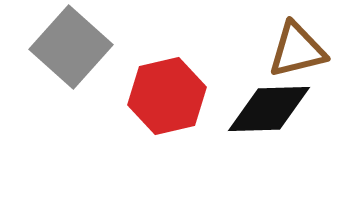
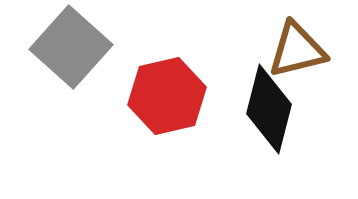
black diamond: rotated 74 degrees counterclockwise
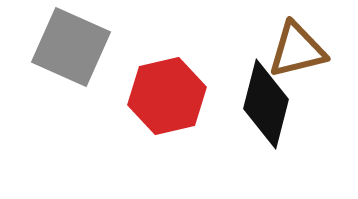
gray square: rotated 18 degrees counterclockwise
black diamond: moved 3 px left, 5 px up
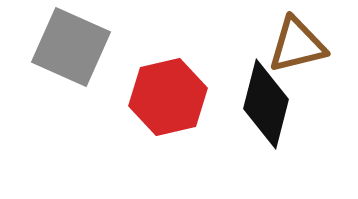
brown triangle: moved 5 px up
red hexagon: moved 1 px right, 1 px down
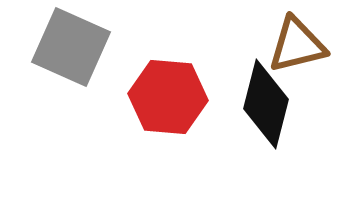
red hexagon: rotated 18 degrees clockwise
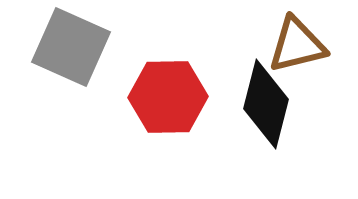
red hexagon: rotated 6 degrees counterclockwise
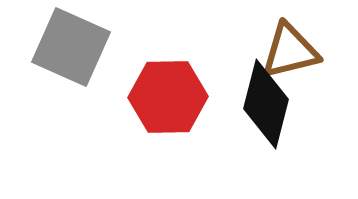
brown triangle: moved 7 px left, 6 px down
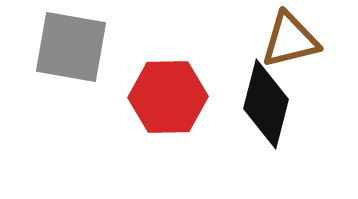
gray square: rotated 14 degrees counterclockwise
brown triangle: moved 11 px up
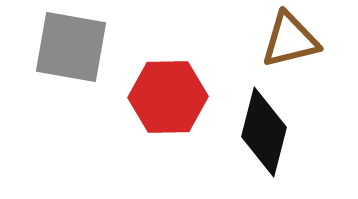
black diamond: moved 2 px left, 28 px down
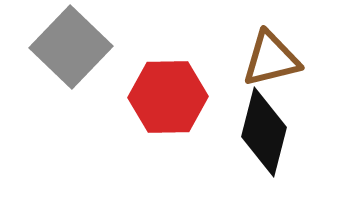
brown triangle: moved 19 px left, 19 px down
gray square: rotated 34 degrees clockwise
